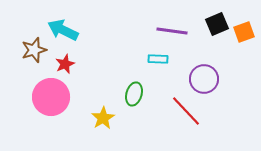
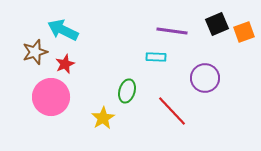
brown star: moved 1 px right, 2 px down
cyan rectangle: moved 2 px left, 2 px up
purple circle: moved 1 px right, 1 px up
green ellipse: moved 7 px left, 3 px up
red line: moved 14 px left
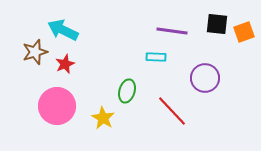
black square: rotated 30 degrees clockwise
pink circle: moved 6 px right, 9 px down
yellow star: rotated 10 degrees counterclockwise
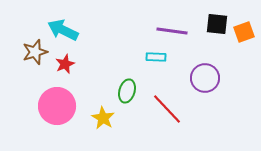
red line: moved 5 px left, 2 px up
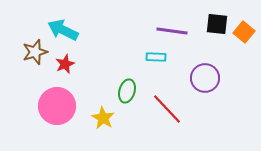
orange square: rotated 30 degrees counterclockwise
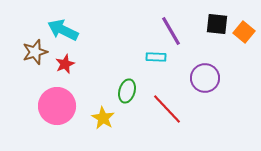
purple line: moved 1 px left; rotated 52 degrees clockwise
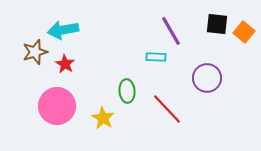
cyan arrow: rotated 36 degrees counterclockwise
red star: rotated 18 degrees counterclockwise
purple circle: moved 2 px right
green ellipse: rotated 20 degrees counterclockwise
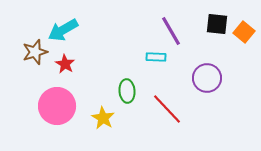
cyan arrow: rotated 20 degrees counterclockwise
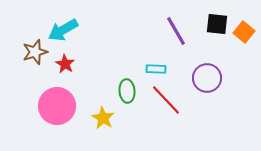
purple line: moved 5 px right
cyan rectangle: moved 12 px down
red line: moved 1 px left, 9 px up
